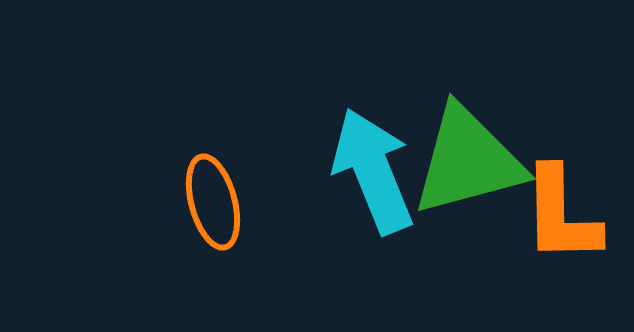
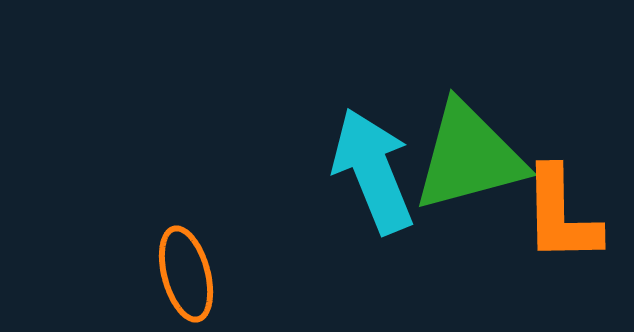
green triangle: moved 1 px right, 4 px up
orange ellipse: moved 27 px left, 72 px down
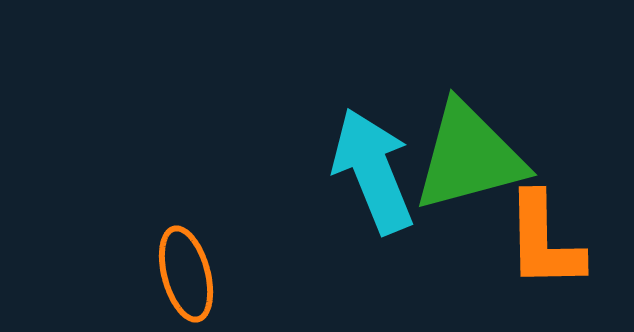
orange L-shape: moved 17 px left, 26 px down
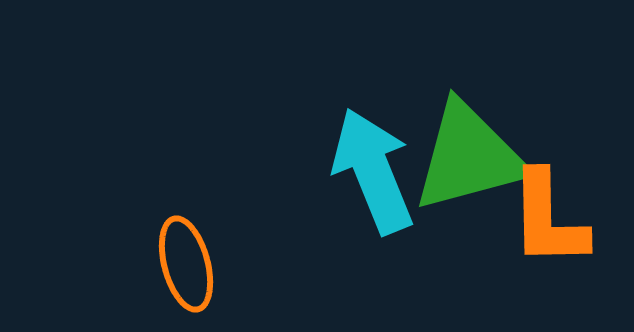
orange L-shape: moved 4 px right, 22 px up
orange ellipse: moved 10 px up
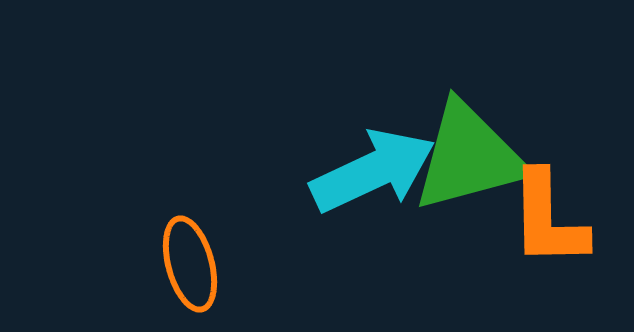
cyan arrow: rotated 87 degrees clockwise
orange ellipse: moved 4 px right
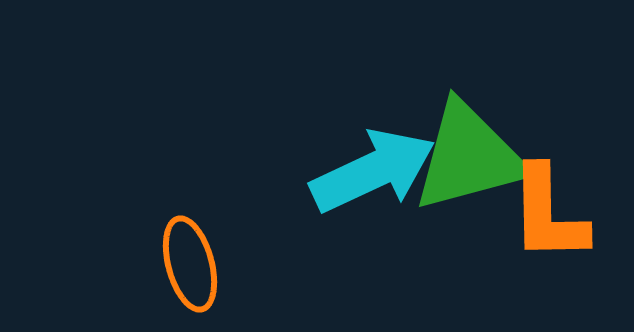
orange L-shape: moved 5 px up
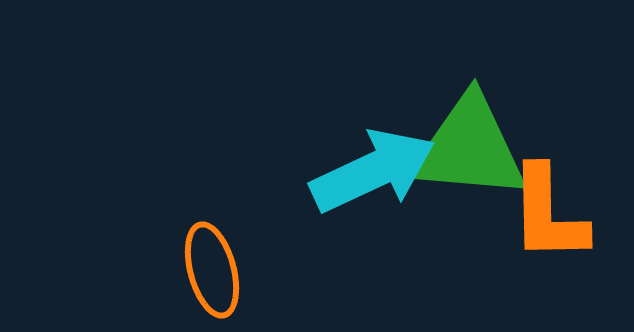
green triangle: moved 9 px up; rotated 20 degrees clockwise
orange ellipse: moved 22 px right, 6 px down
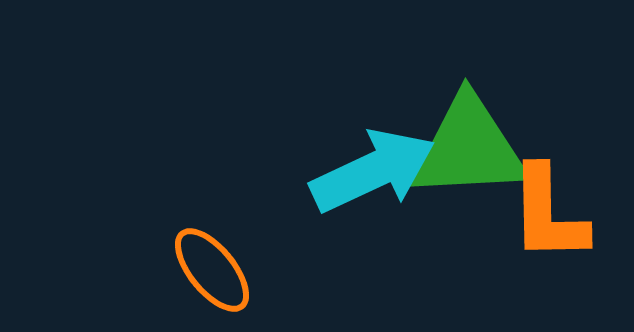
green triangle: rotated 8 degrees counterclockwise
orange ellipse: rotated 24 degrees counterclockwise
